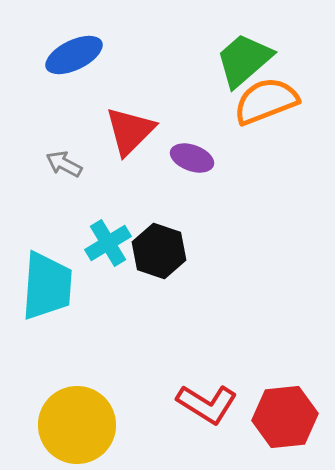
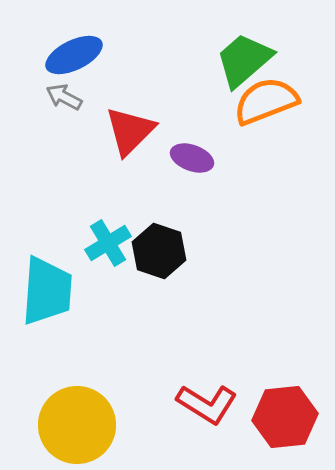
gray arrow: moved 67 px up
cyan trapezoid: moved 5 px down
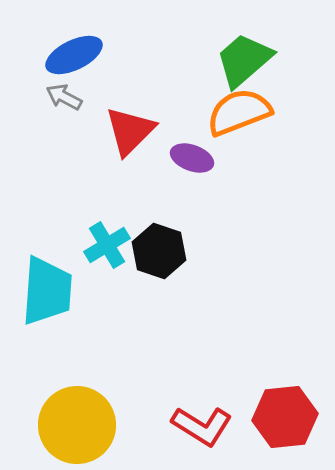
orange semicircle: moved 27 px left, 11 px down
cyan cross: moved 1 px left, 2 px down
red L-shape: moved 5 px left, 22 px down
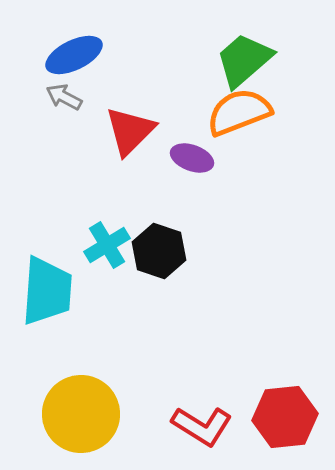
yellow circle: moved 4 px right, 11 px up
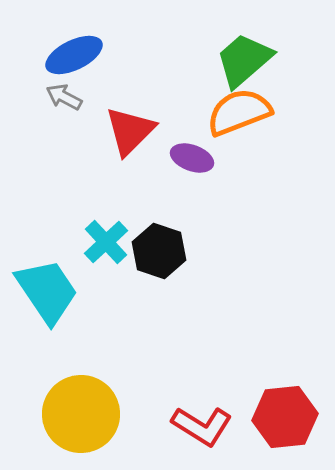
cyan cross: moved 1 px left, 3 px up; rotated 12 degrees counterclockwise
cyan trapezoid: rotated 38 degrees counterclockwise
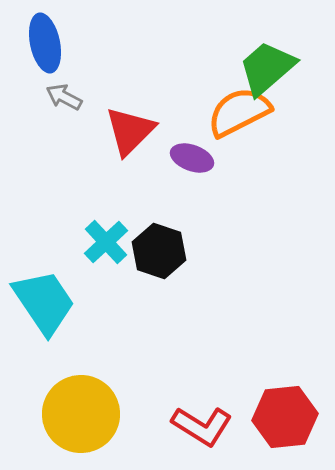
blue ellipse: moved 29 px left, 12 px up; rotated 76 degrees counterclockwise
green trapezoid: moved 23 px right, 8 px down
orange semicircle: rotated 6 degrees counterclockwise
cyan trapezoid: moved 3 px left, 11 px down
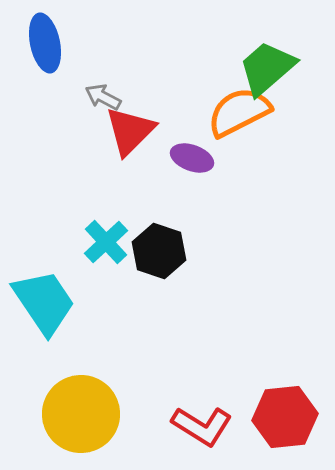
gray arrow: moved 39 px right
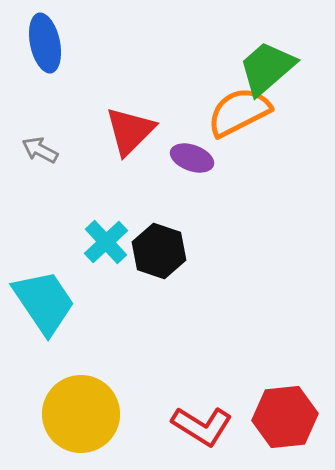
gray arrow: moved 63 px left, 53 px down
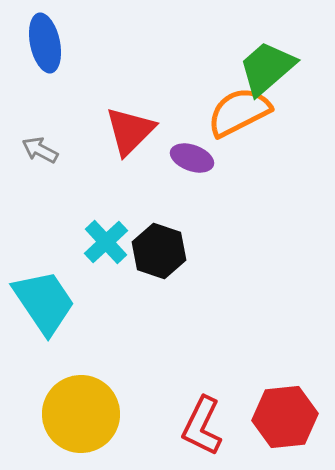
red L-shape: rotated 84 degrees clockwise
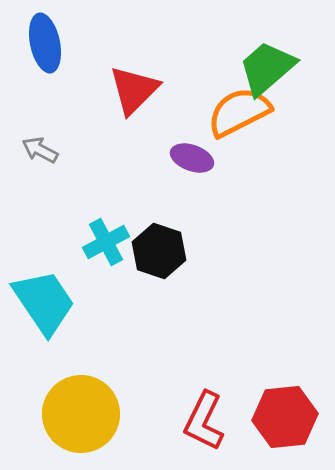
red triangle: moved 4 px right, 41 px up
cyan cross: rotated 15 degrees clockwise
red L-shape: moved 2 px right, 5 px up
